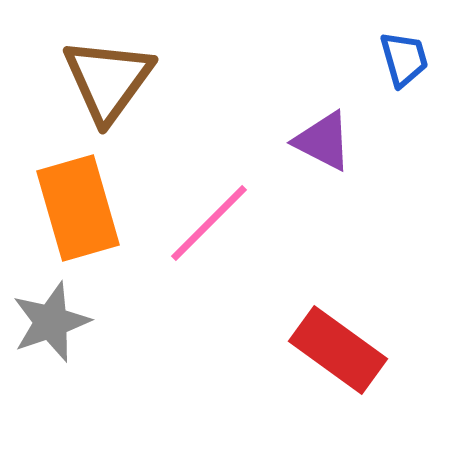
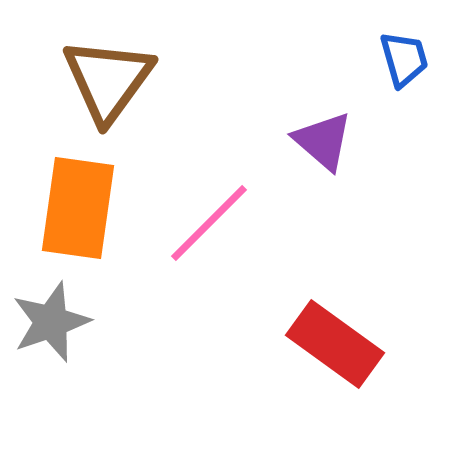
purple triangle: rotated 14 degrees clockwise
orange rectangle: rotated 24 degrees clockwise
red rectangle: moved 3 px left, 6 px up
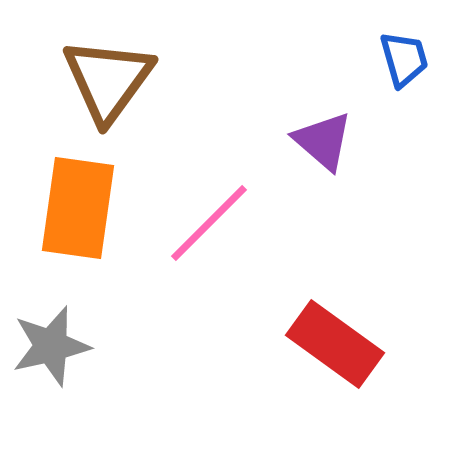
gray star: moved 24 px down; rotated 6 degrees clockwise
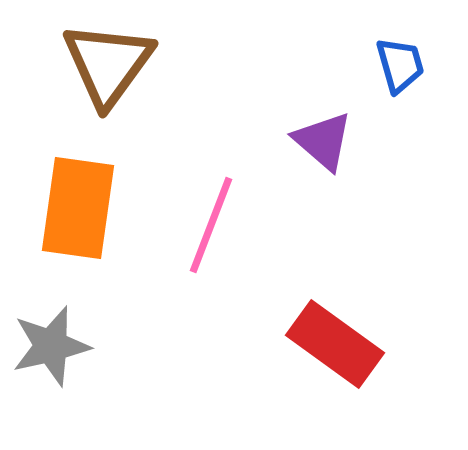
blue trapezoid: moved 4 px left, 6 px down
brown triangle: moved 16 px up
pink line: moved 2 px right, 2 px down; rotated 24 degrees counterclockwise
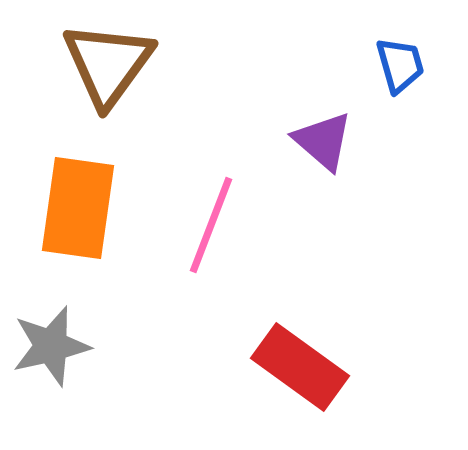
red rectangle: moved 35 px left, 23 px down
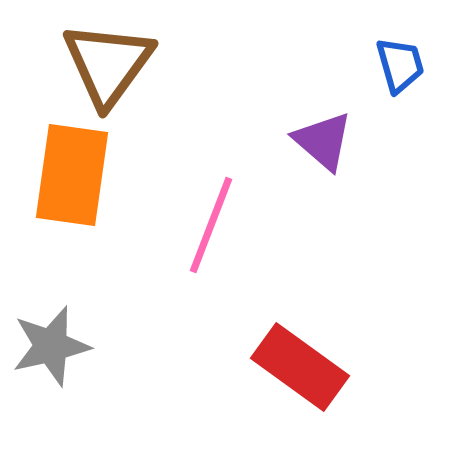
orange rectangle: moved 6 px left, 33 px up
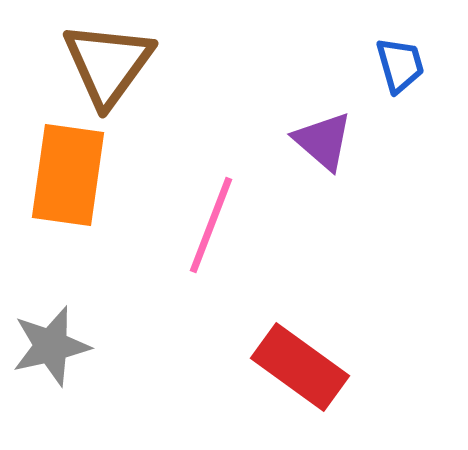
orange rectangle: moved 4 px left
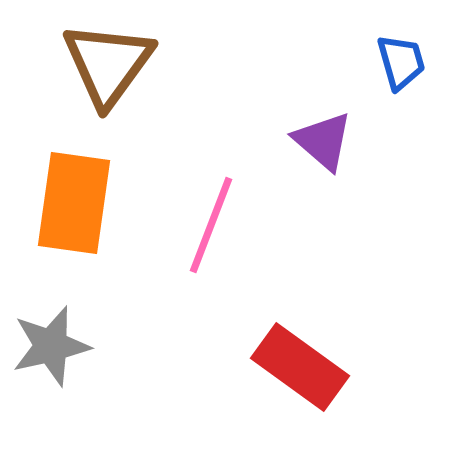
blue trapezoid: moved 1 px right, 3 px up
orange rectangle: moved 6 px right, 28 px down
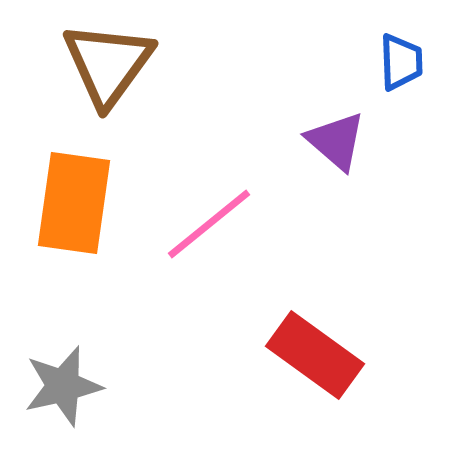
blue trapezoid: rotated 14 degrees clockwise
purple triangle: moved 13 px right
pink line: moved 2 px left, 1 px up; rotated 30 degrees clockwise
gray star: moved 12 px right, 40 px down
red rectangle: moved 15 px right, 12 px up
